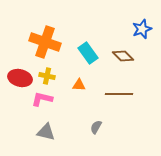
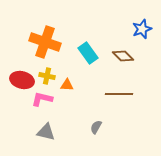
red ellipse: moved 2 px right, 2 px down
orange triangle: moved 12 px left
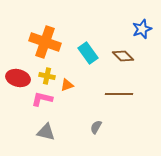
red ellipse: moved 4 px left, 2 px up
orange triangle: rotated 24 degrees counterclockwise
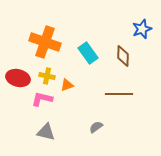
brown diamond: rotated 45 degrees clockwise
gray semicircle: rotated 24 degrees clockwise
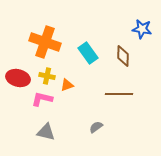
blue star: rotated 30 degrees clockwise
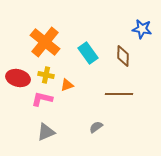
orange cross: rotated 20 degrees clockwise
yellow cross: moved 1 px left, 1 px up
gray triangle: rotated 36 degrees counterclockwise
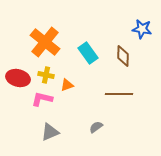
gray triangle: moved 4 px right
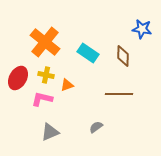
cyan rectangle: rotated 20 degrees counterclockwise
red ellipse: rotated 75 degrees counterclockwise
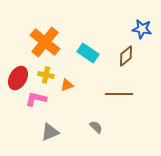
brown diamond: moved 3 px right; rotated 50 degrees clockwise
pink L-shape: moved 6 px left
gray semicircle: rotated 80 degrees clockwise
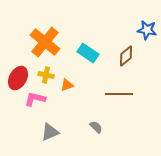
blue star: moved 5 px right, 1 px down
pink L-shape: moved 1 px left
